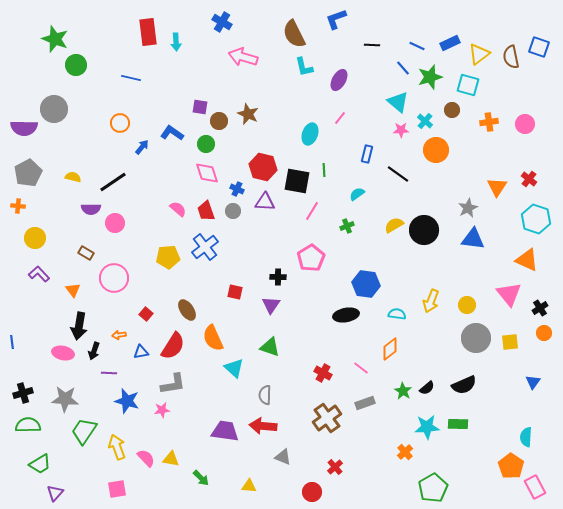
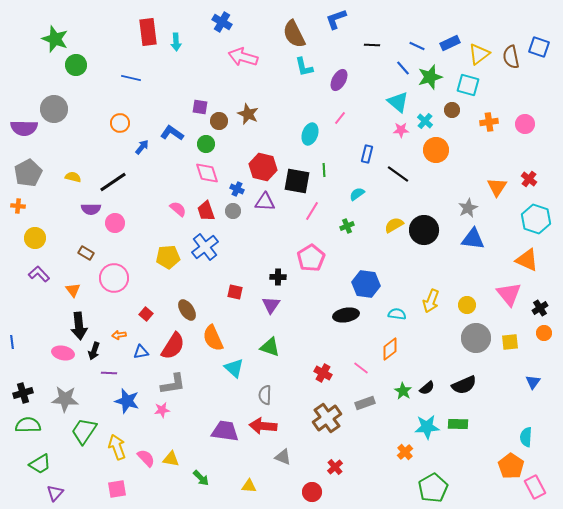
black arrow at (79, 326): rotated 16 degrees counterclockwise
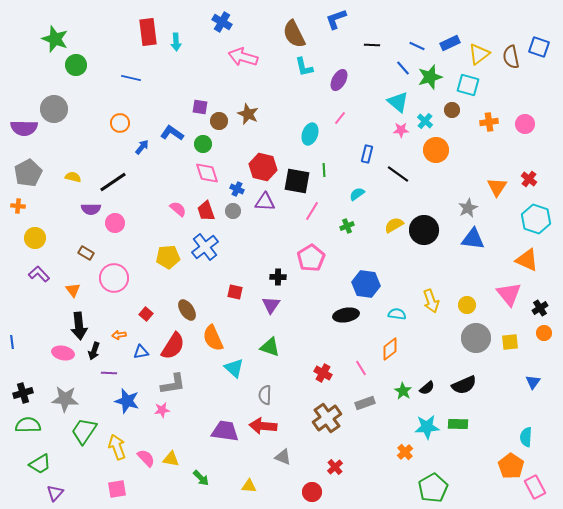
green circle at (206, 144): moved 3 px left
yellow arrow at (431, 301): rotated 40 degrees counterclockwise
pink line at (361, 368): rotated 21 degrees clockwise
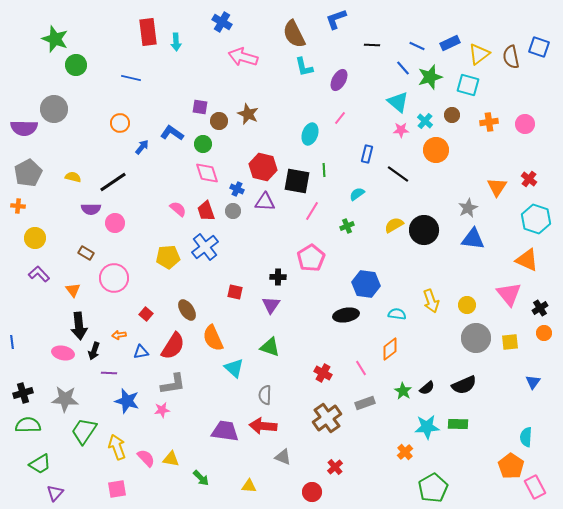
brown circle at (452, 110): moved 5 px down
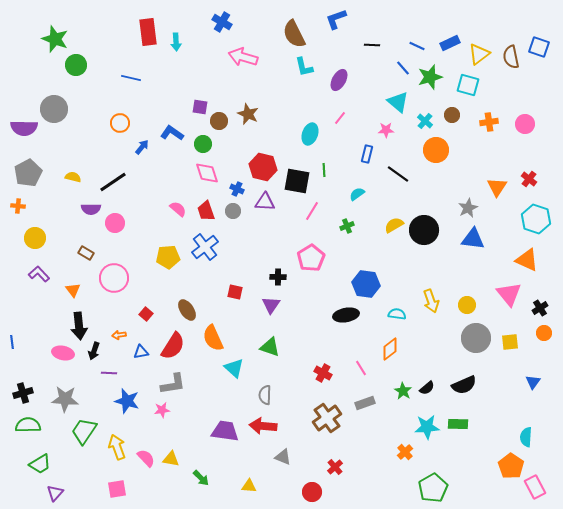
pink star at (401, 130): moved 15 px left
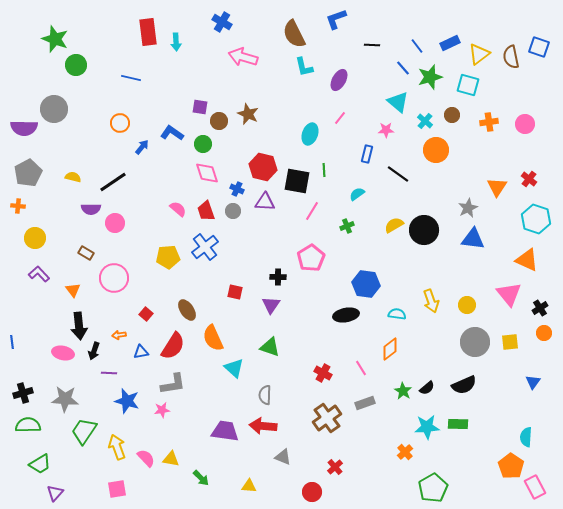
blue line at (417, 46): rotated 28 degrees clockwise
gray circle at (476, 338): moved 1 px left, 4 px down
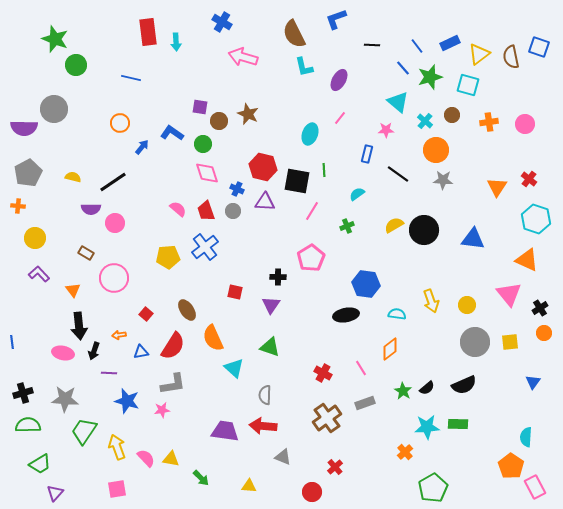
gray star at (468, 208): moved 25 px left, 28 px up; rotated 30 degrees clockwise
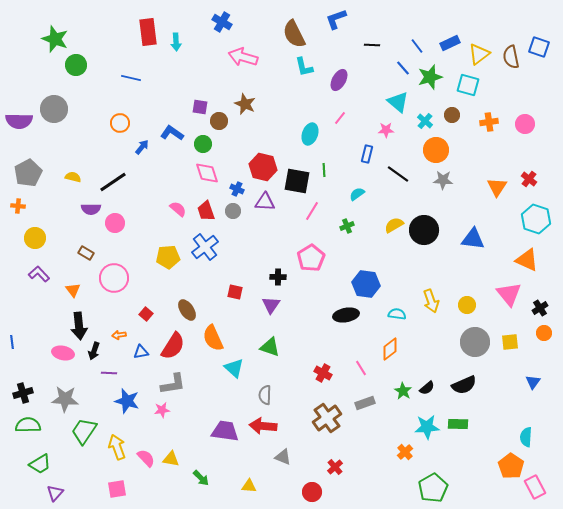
brown star at (248, 114): moved 3 px left, 10 px up
purple semicircle at (24, 128): moved 5 px left, 7 px up
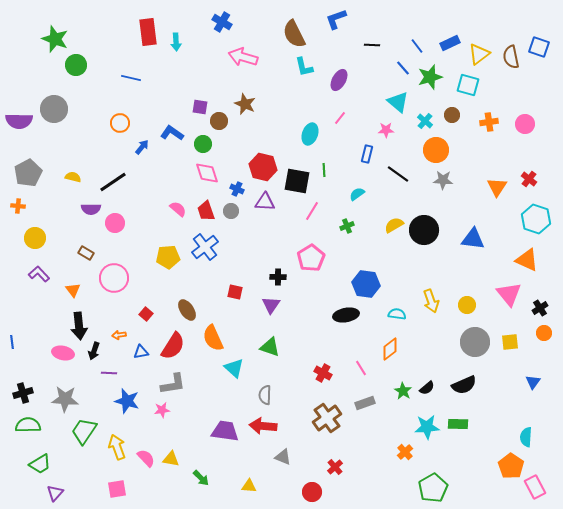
gray circle at (233, 211): moved 2 px left
